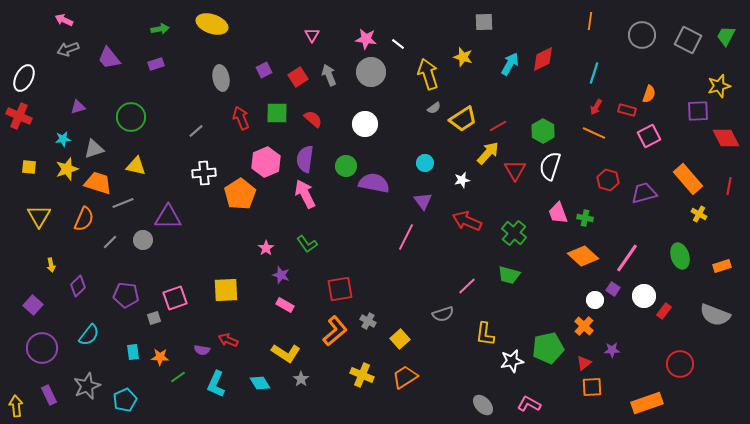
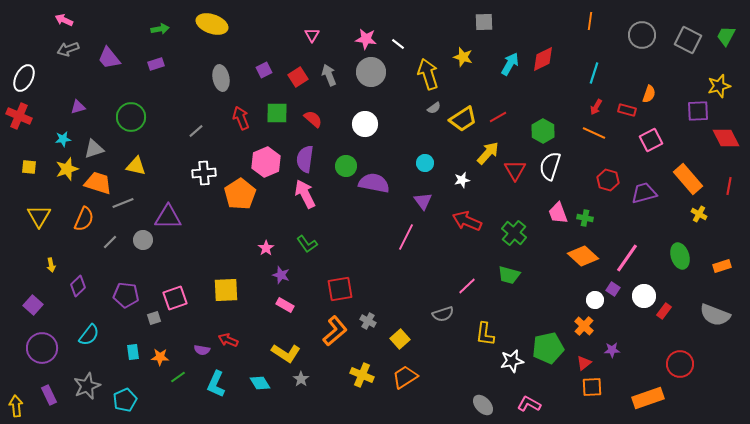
red line at (498, 126): moved 9 px up
pink square at (649, 136): moved 2 px right, 4 px down
orange rectangle at (647, 403): moved 1 px right, 5 px up
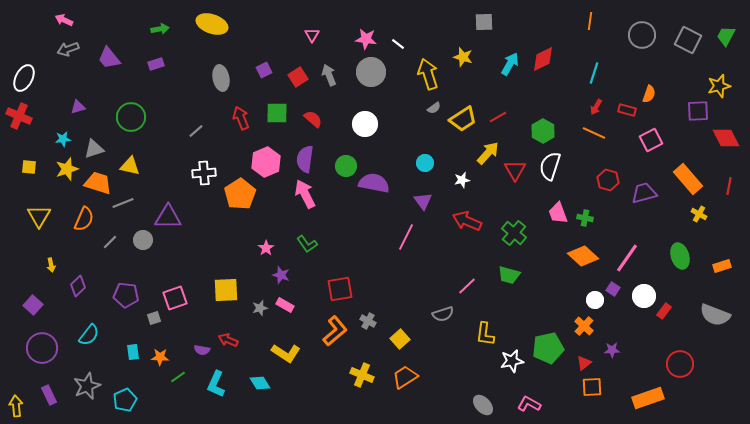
yellow triangle at (136, 166): moved 6 px left
gray star at (301, 379): moved 41 px left, 71 px up; rotated 21 degrees clockwise
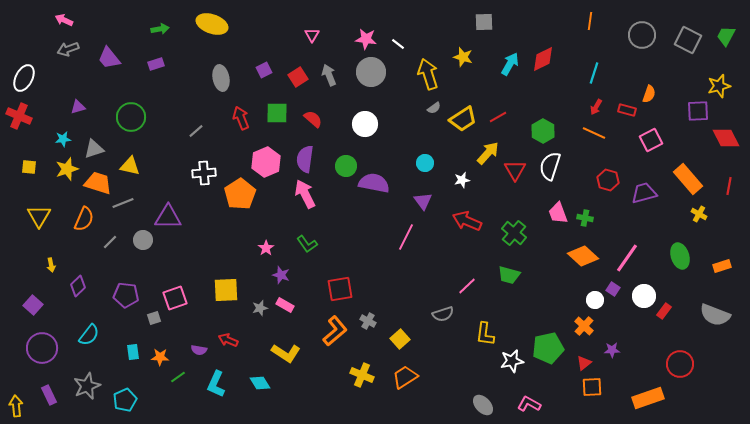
purple semicircle at (202, 350): moved 3 px left
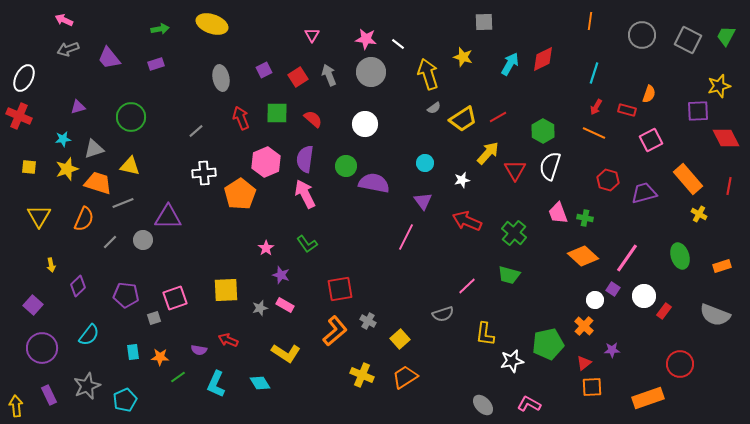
green pentagon at (548, 348): moved 4 px up
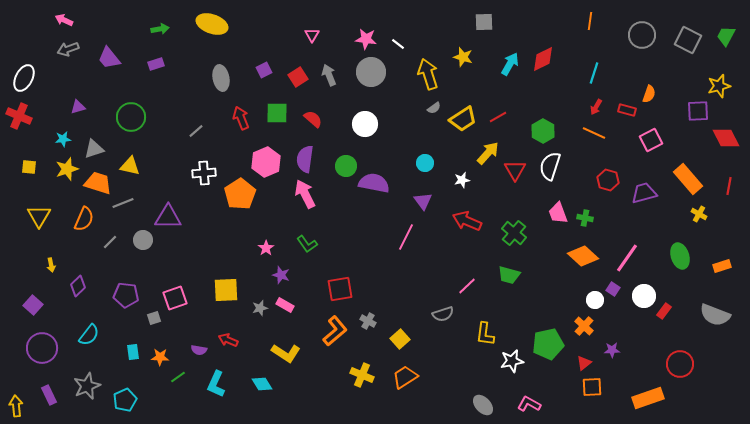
cyan diamond at (260, 383): moved 2 px right, 1 px down
